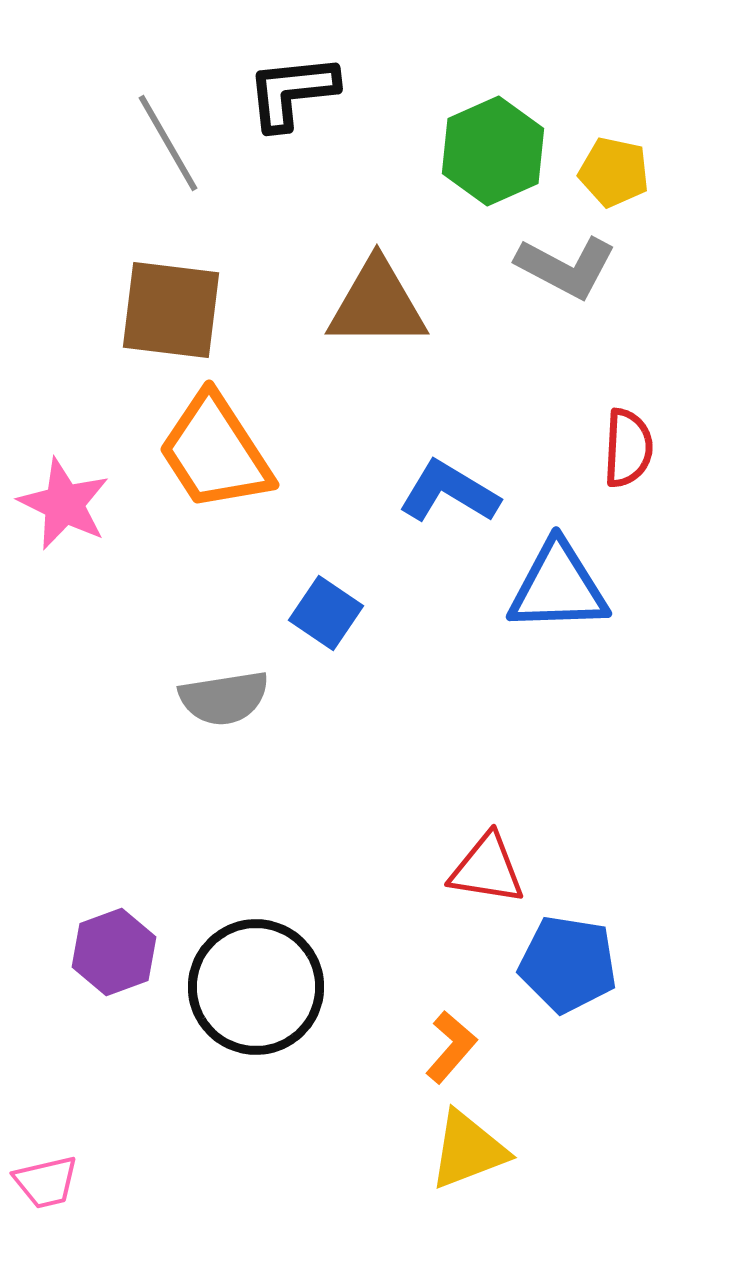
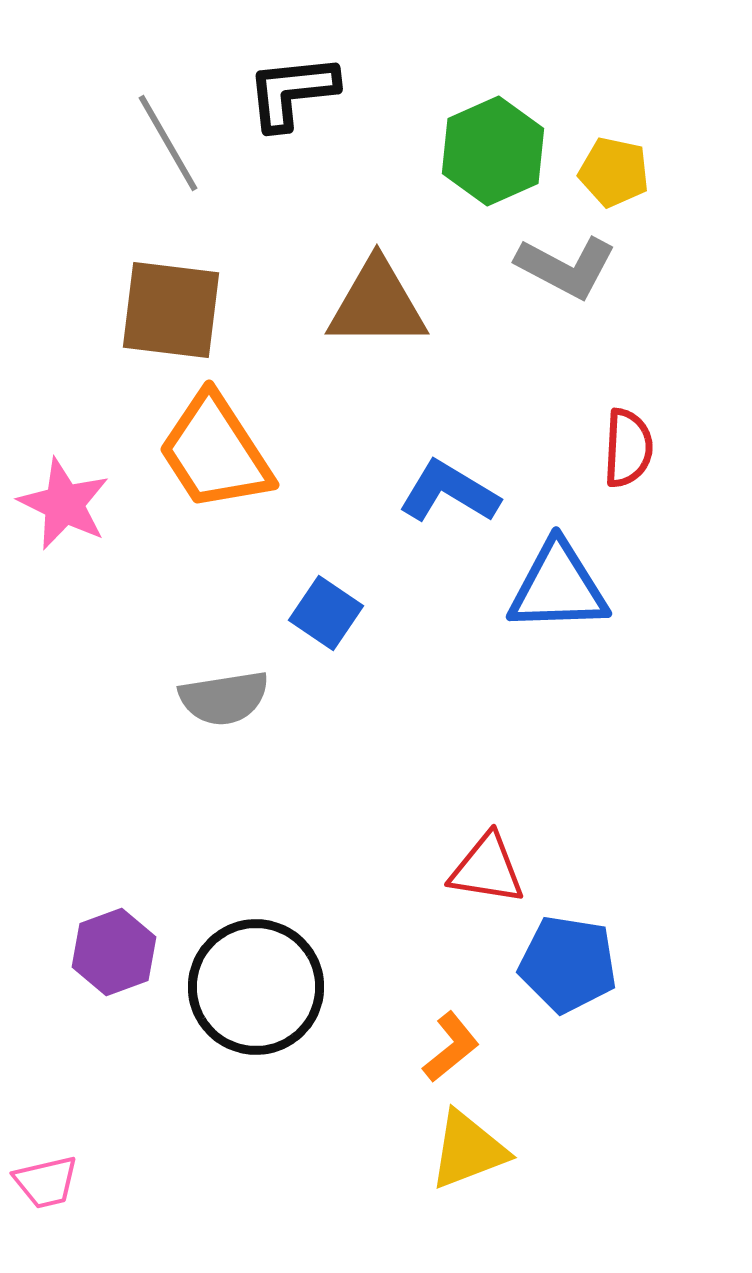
orange L-shape: rotated 10 degrees clockwise
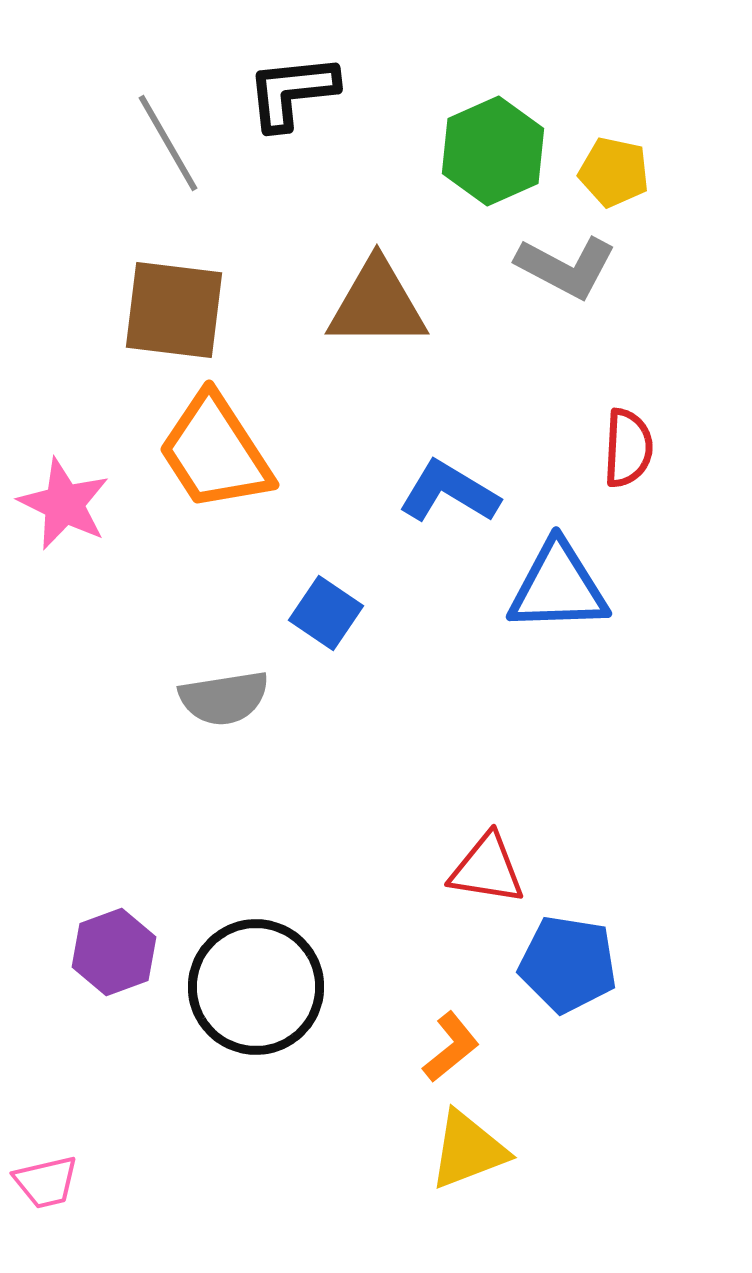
brown square: moved 3 px right
